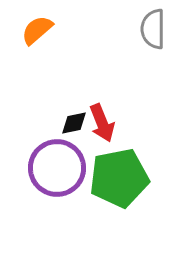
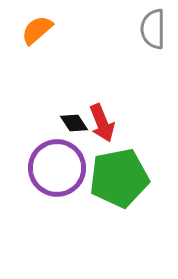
black diamond: rotated 68 degrees clockwise
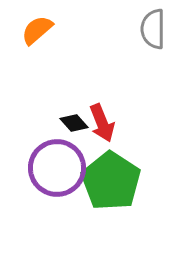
black diamond: rotated 8 degrees counterclockwise
green pentagon: moved 8 px left, 3 px down; rotated 28 degrees counterclockwise
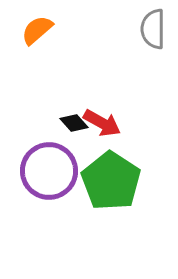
red arrow: rotated 39 degrees counterclockwise
purple circle: moved 8 px left, 3 px down
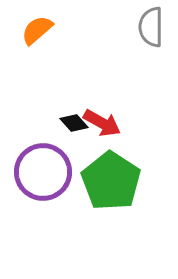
gray semicircle: moved 2 px left, 2 px up
purple circle: moved 6 px left, 1 px down
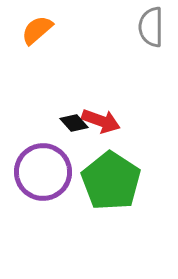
red arrow: moved 1 px left, 2 px up; rotated 9 degrees counterclockwise
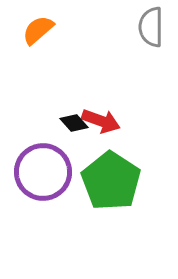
orange semicircle: moved 1 px right
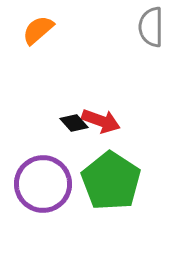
purple circle: moved 12 px down
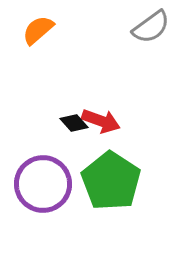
gray semicircle: rotated 126 degrees counterclockwise
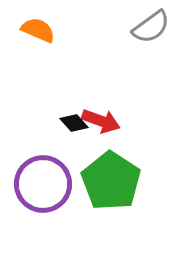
orange semicircle: rotated 64 degrees clockwise
